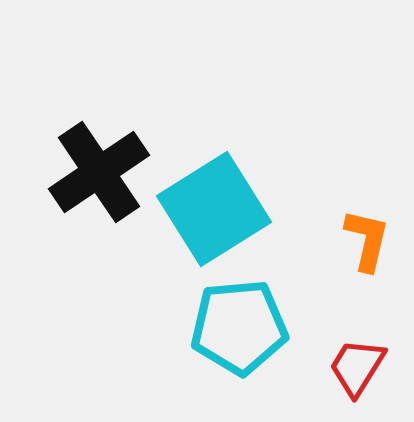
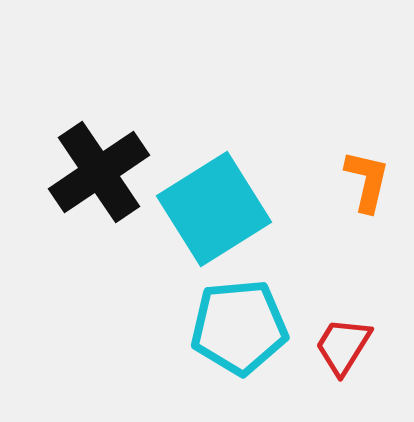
orange L-shape: moved 59 px up
red trapezoid: moved 14 px left, 21 px up
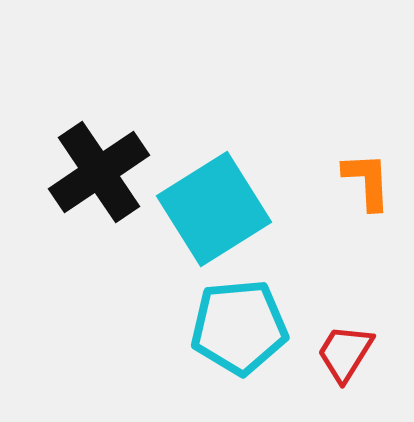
orange L-shape: rotated 16 degrees counterclockwise
red trapezoid: moved 2 px right, 7 px down
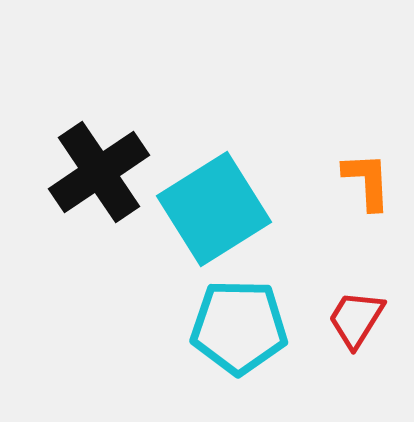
cyan pentagon: rotated 6 degrees clockwise
red trapezoid: moved 11 px right, 34 px up
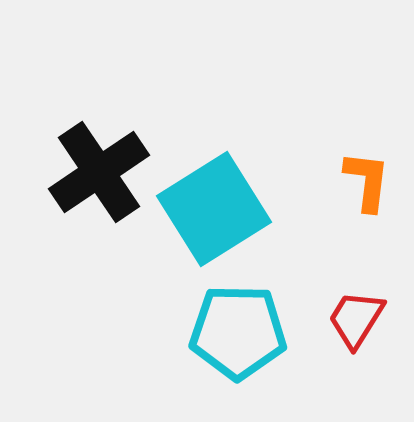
orange L-shape: rotated 10 degrees clockwise
cyan pentagon: moved 1 px left, 5 px down
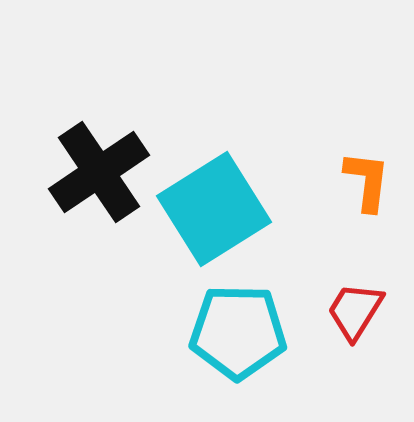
red trapezoid: moved 1 px left, 8 px up
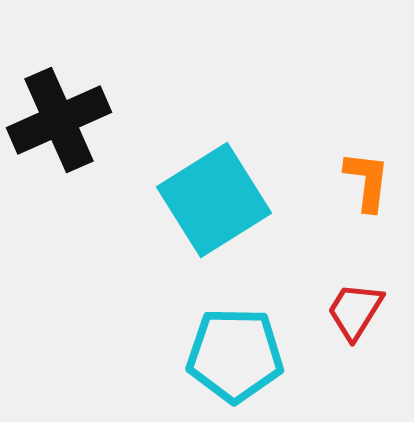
black cross: moved 40 px left, 52 px up; rotated 10 degrees clockwise
cyan square: moved 9 px up
cyan pentagon: moved 3 px left, 23 px down
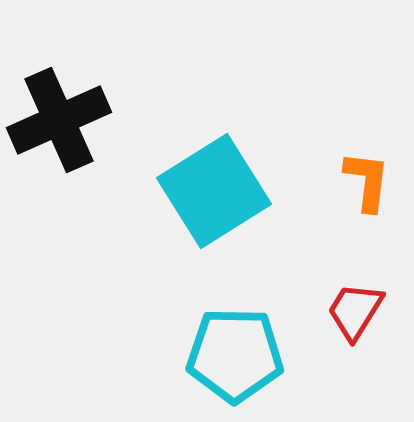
cyan square: moved 9 px up
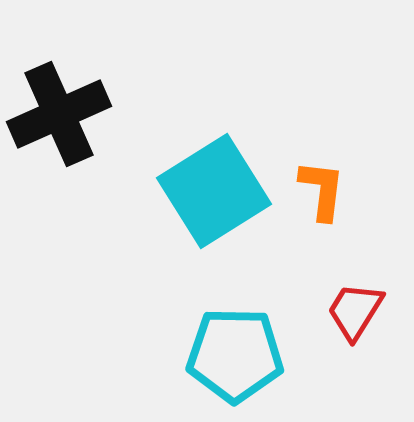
black cross: moved 6 px up
orange L-shape: moved 45 px left, 9 px down
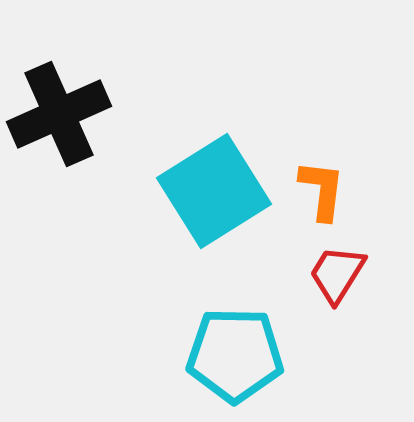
red trapezoid: moved 18 px left, 37 px up
